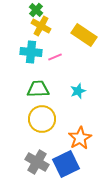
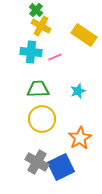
blue square: moved 5 px left, 3 px down
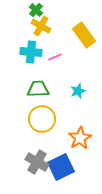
yellow rectangle: rotated 20 degrees clockwise
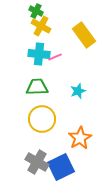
green cross: moved 1 px down; rotated 16 degrees counterclockwise
cyan cross: moved 8 px right, 2 px down
green trapezoid: moved 1 px left, 2 px up
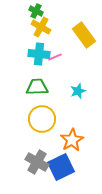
yellow cross: moved 1 px down
orange star: moved 8 px left, 2 px down
